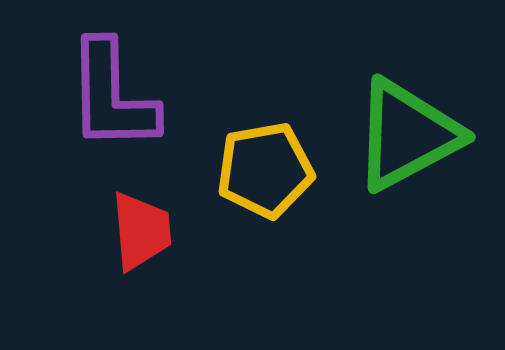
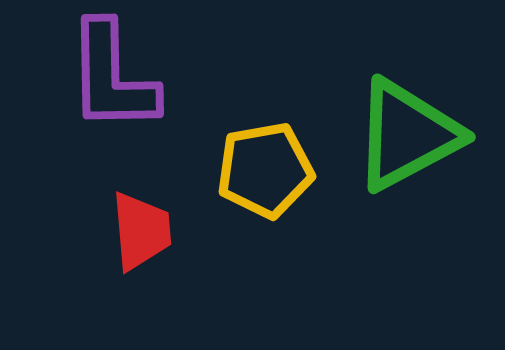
purple L-shape: moved 19 px up
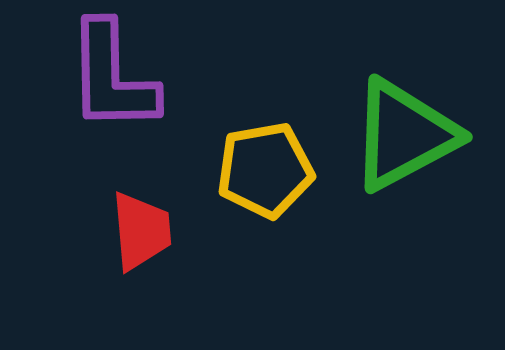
green triangle: moved 3 px left
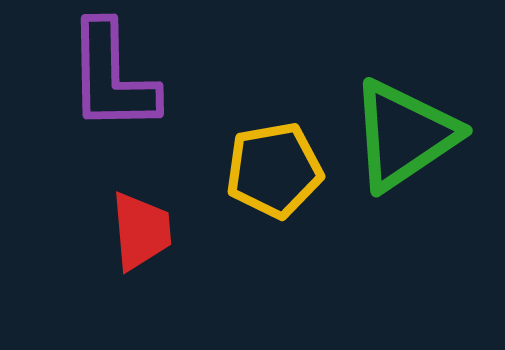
green triangle: rotated 6 degrees counterclockwise
yellow pentagon: moved 9 px right
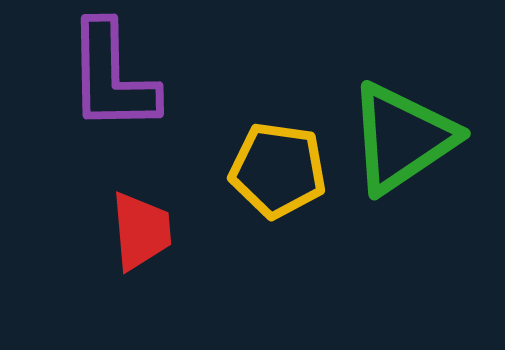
green triangle: moved 2 px left, 3 px down
yellow pentagon: moved 4 px right; rotated 18 degrees clockwise
